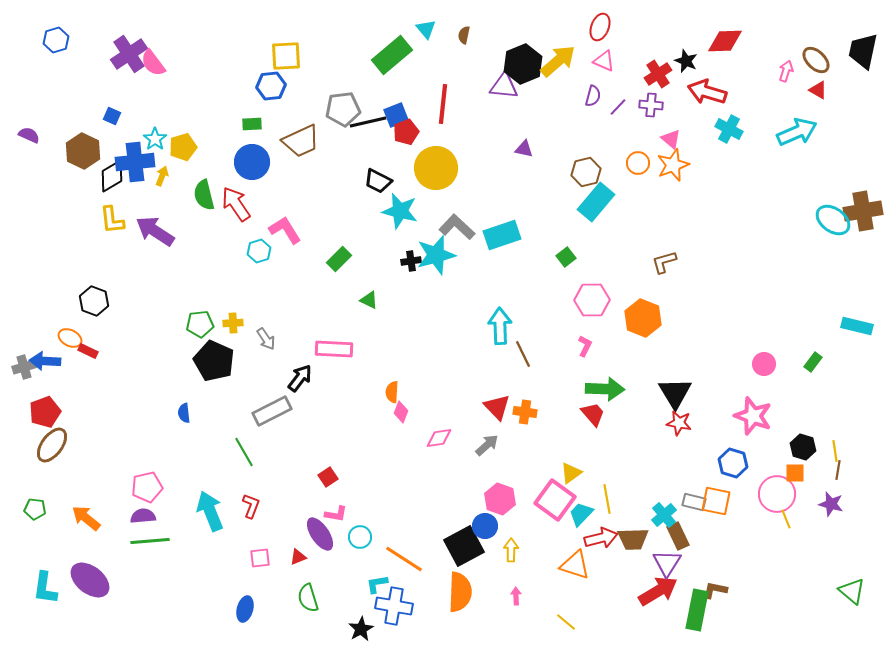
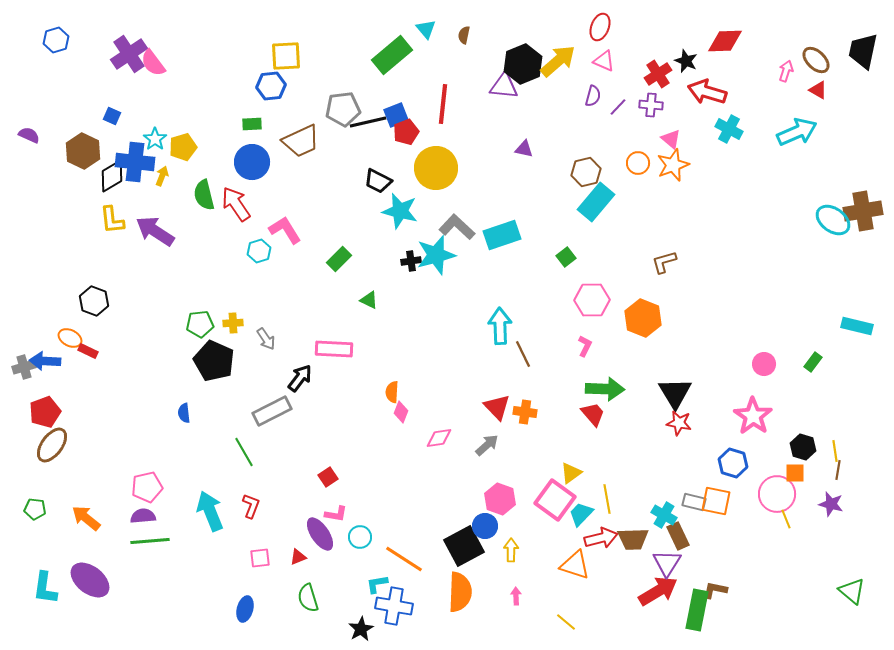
blue cross at (135, 162): rotated 12 degrees clockwise
pink star at (753, 416): rotated 15 degrees clockwise
cyan cross at (664, 515): rotated 20 degrees counterclockwise
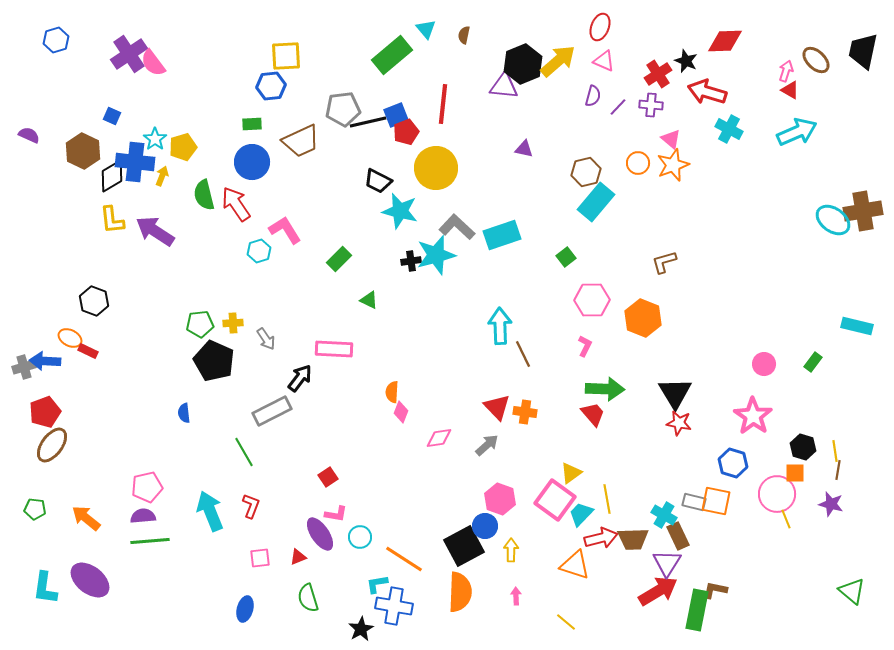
red triangle at (818, 90): moved 28 px left
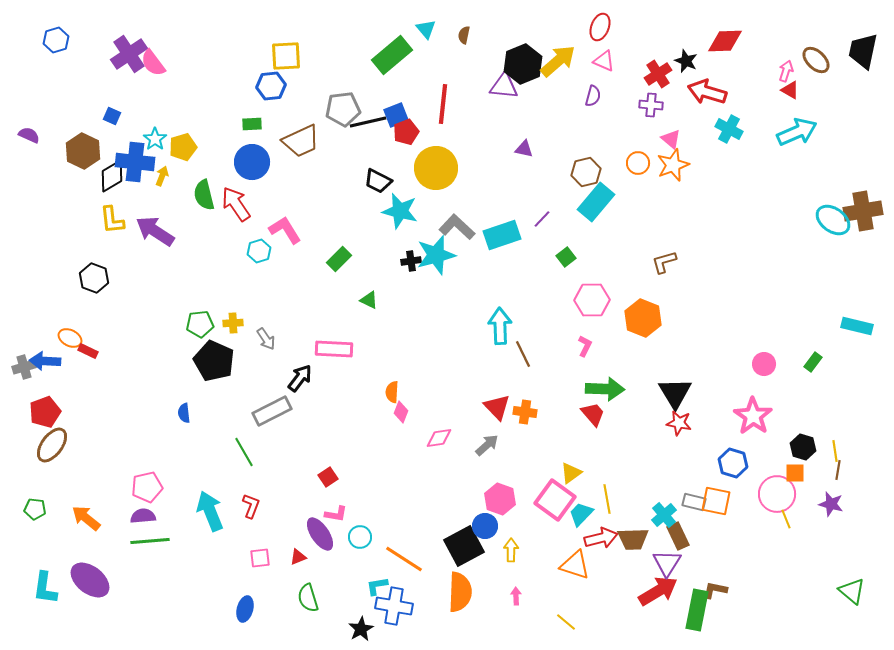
purple line at (618, 107): moved 76 px left, 112 px down
black hexagon at (94, 301): moved 23 px up
cyan cross at (664, 515): rotated 20 degrees clockwise
cyan L-shape at (377, 584): moved 2 px down
